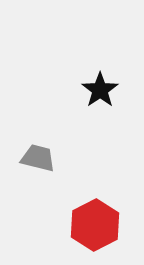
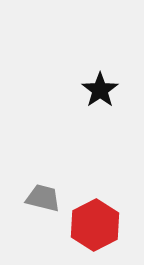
gray trapezoid: moved 5 px right, 40 px down
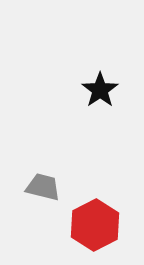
gray trapezoid: moved 11 px up
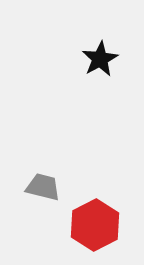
black star: moved 31 px up; rotated 6 degrees clockwise
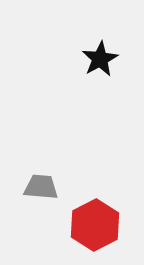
gray trapezoid: moved 2 px left; rotated 9 degrees counterclockwise
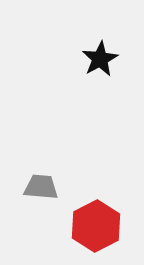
red hexagon: moved 1 px right, 1 px down
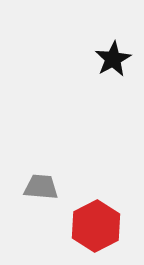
black star: moved 13 px right
